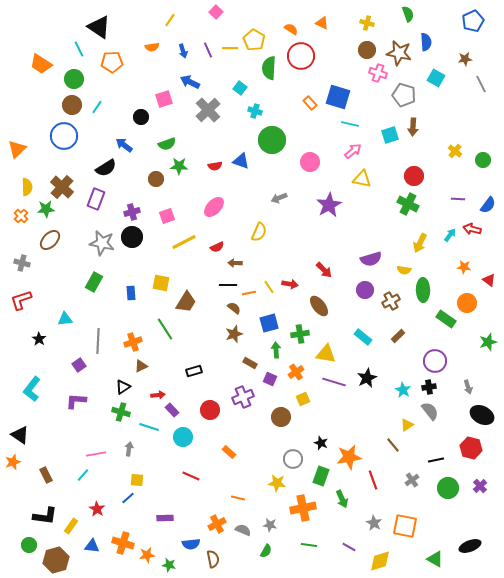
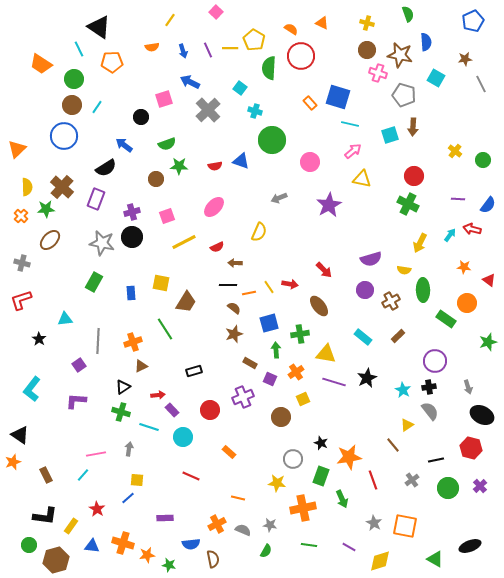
brown star at (399, 53): moved 1 px right, 2 px down
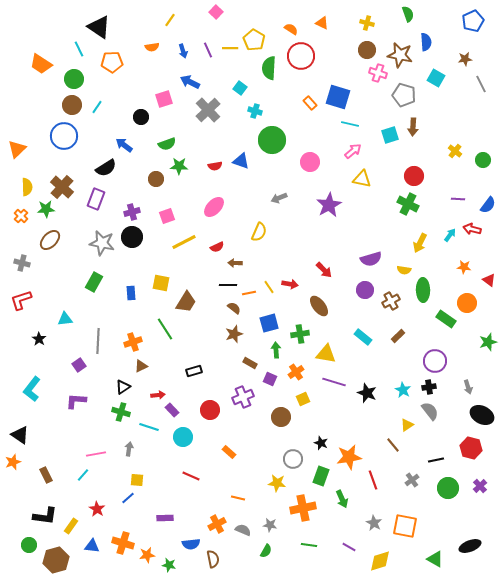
black star at (367, 378): moved 15 px down; rotated 24 degrees counterclockwise
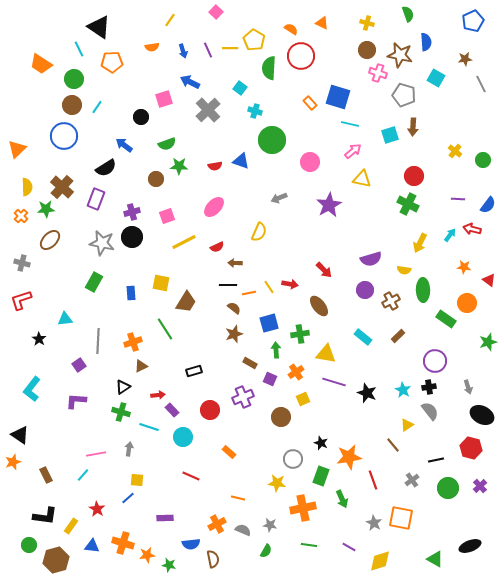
orange square at (405, 526): moved 4 px left, 8 px up
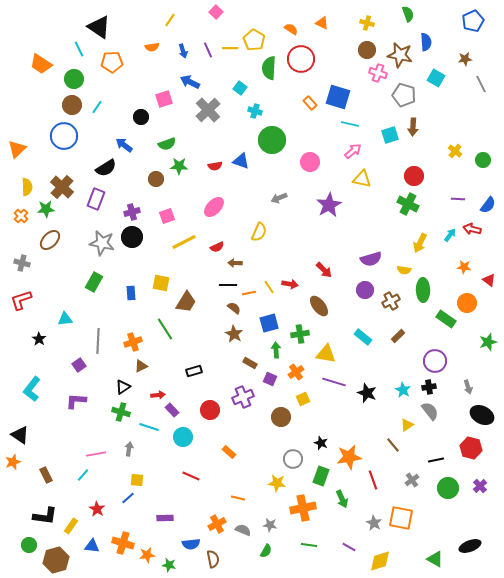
red circle at (301, 56): moved 3 px down
brown star at (234, 334): rotated 24 degrees counterclockwise
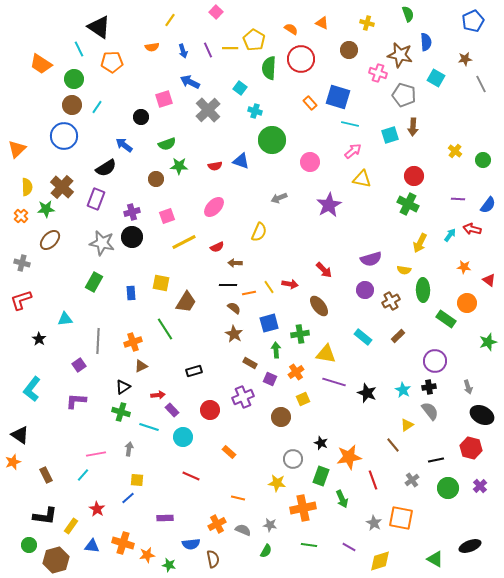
brown circle at (367, 50): moved 18 px left
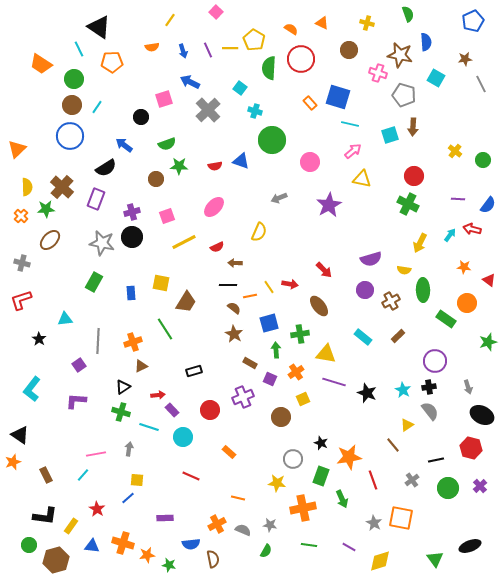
blue circle at (64, 136): moved 6 px right
orange line at (249, 293): moved 1 px right, 3 px down
green triangle at (435, 559): rotated 24 degrees clockwise
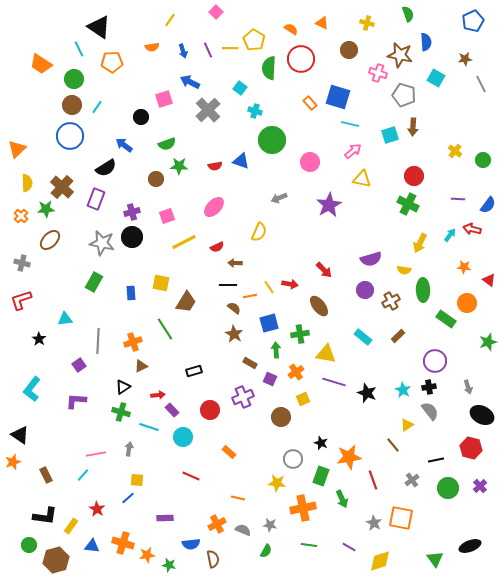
yellow semicircle at (27, 187): moved 4 px up
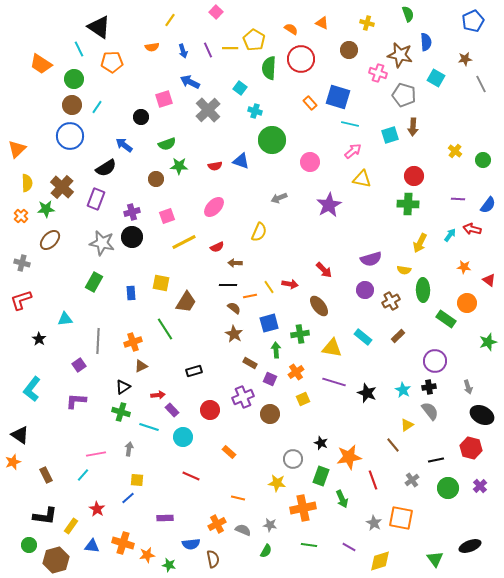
green cross at (408, 204): rotated 25 degrees counterclockwise
yellow triangle at (326, 354): moved 6 px right, 6 px up
brown circle at (281, 417): moved 11 px left, 3 px up
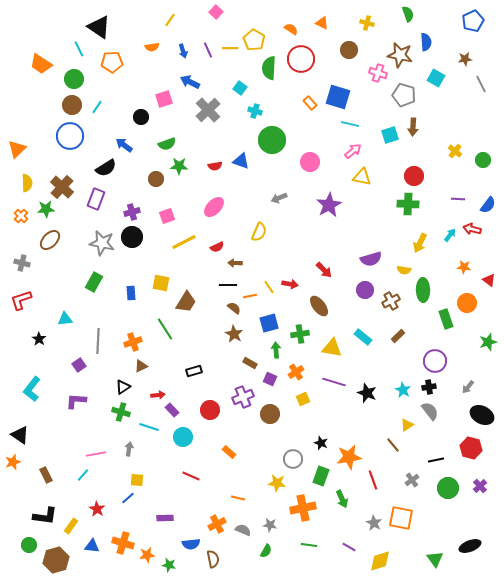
yellow triangle at (362, 179): moved 2 px up
green rectangle at (446, 319): rotated 36 degrees clockwise
gray arrow at (468, 387): rotated 56 degrees clockwise
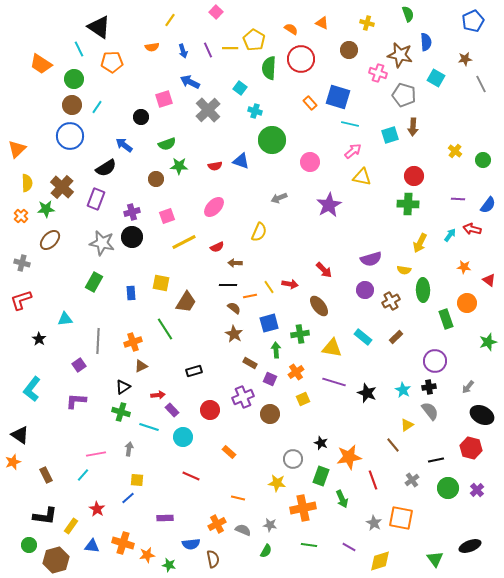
brown rectangle at (398, 336): moved 2 px left, 1 px down
purple cross at (480, 486): moved 3 px left, 4 px down
